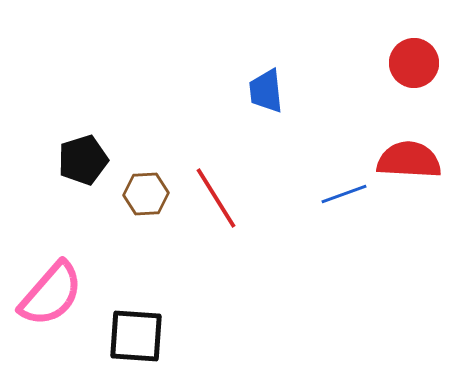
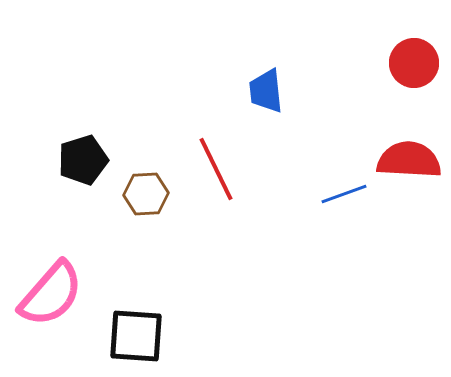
red line: moved 29 px up; rotated 6 degrees clockwise
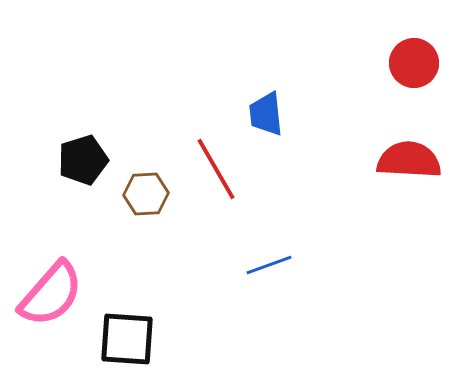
blue trapezoid: moved 23 px down
red line: rotated 4 degrees counterclockwise
blue line: moved 75 px left, 71 px down
black square: moved 9 px left, 3 px down
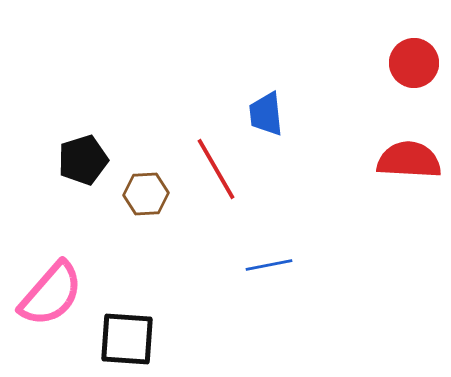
blue line: rotated 9 degrees clockwise
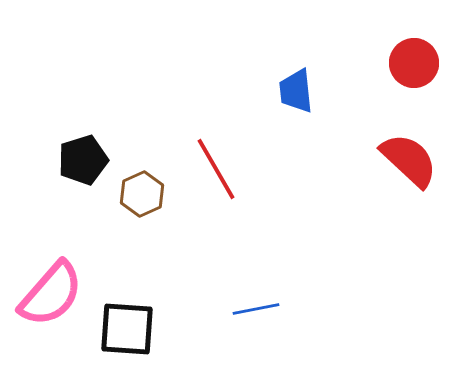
blue trapezoid: moved 30 px right, 23 px up
red semicircle: rotated 40 degrees clockwise
brown hexagon: moved 4 px left; rotated 21 degrees counterclockwise
blue line: moved 13 px left, 44 px down
black square: moved 10 px up
